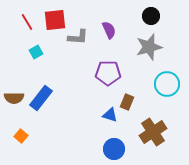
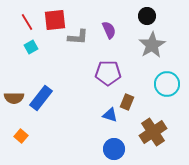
black circle: moved 4 px left
gray star: moved 3 px right, 2 px up; rotated 16 degrees counterclockwise
cyan square: moved 5 px left, 5 px up
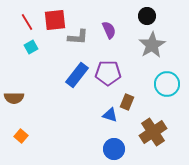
blue rectangle: moved 36 px right, 23 px up
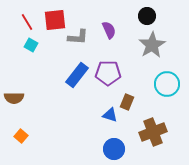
cyan square: moved 2 px up; rotated 32 degrees counterclockwise
brown cross: rotated 12 degrees clockwise
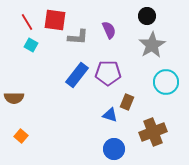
red square: rotated 15 degrees clockwise
cyan circle: moved 1 px left, 2 px up
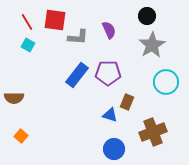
cyan square: moved 3 px left
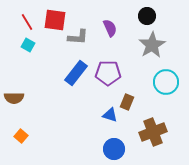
purple semicircle: moved 1 px right, 2 px up
blue rectangle: moved 1 px left, 2 px up
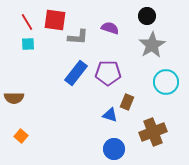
purple semicircle: rotated 48 degrees counterclockwise
cyan square: moved 1 px up; rotated 32 degrees counterclockwise
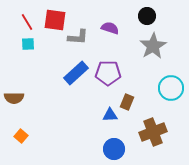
gray star: moved 1 px right, 1 px down
blue rectangle: rotated 10 degrees clockwise
cyan circle: moved 5 px right, 6 px down
blue triangle: rotated 21 degrees counterclockwise
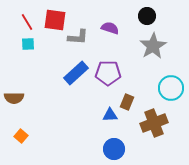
brown cross: moved 1 px right, 9 px up
